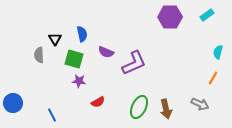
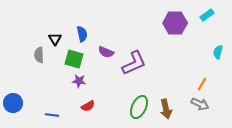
purple hexagon: moved 5 px right, 6 px down
orange line: moved 11 px left, 6 px down
red semicircle: moved 10 px left, 4 px down
blue line: rotated 56 degrees counterclockwise
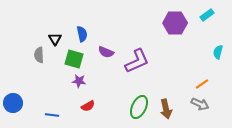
purple L-shape: moved 3 px right, 2 px up
orange line: rotated 24 degrees clockwise
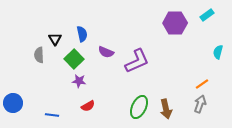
green square: rotated 30 degrees clockwise
gray arrow: rotated 96 degrees counterclockwise
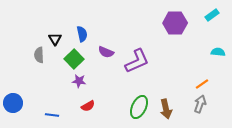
cyan rectangle: moved 5 px right
cyan semicircle: rotated 80 degrees clockwise
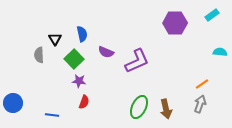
cyan semicircle: moved 2 px right
red semicircle: moved 4 px left, 4 px up; rotated 40 degrees counterclockwise
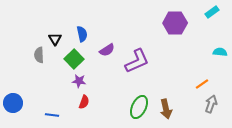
cyan rectangle: moved 3 px up
purple semicircle: moved 1 px right, 2 px up; rotated 56 degrees counterclockwise
gray arrow: moved 11 px right
